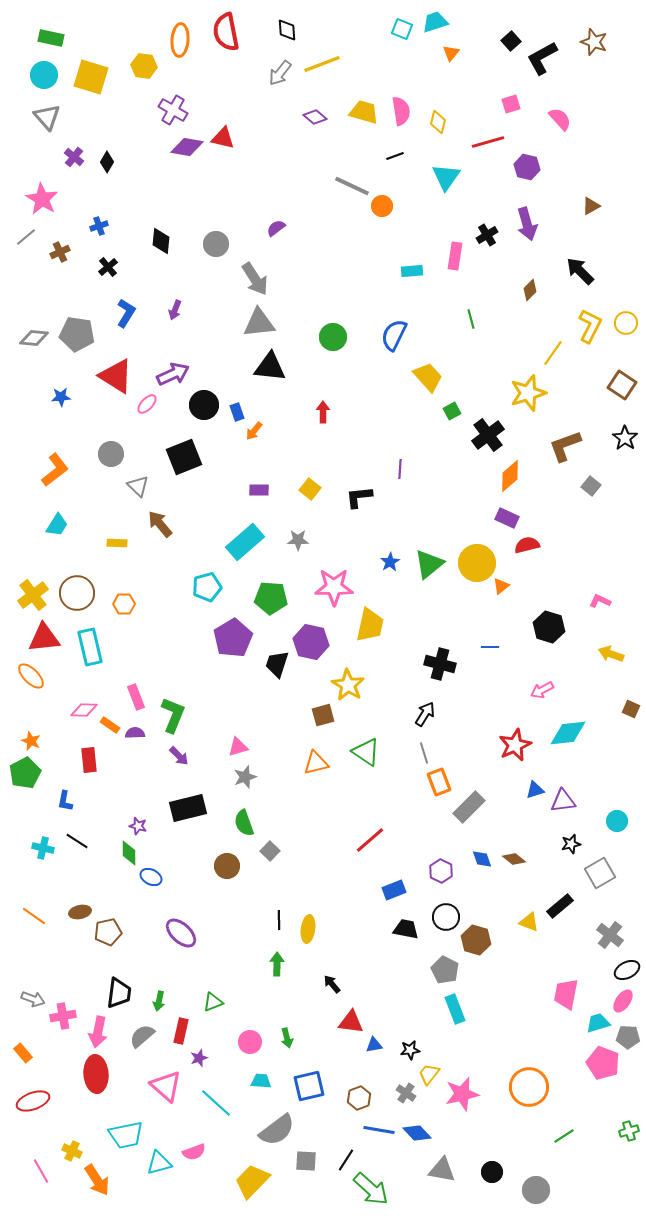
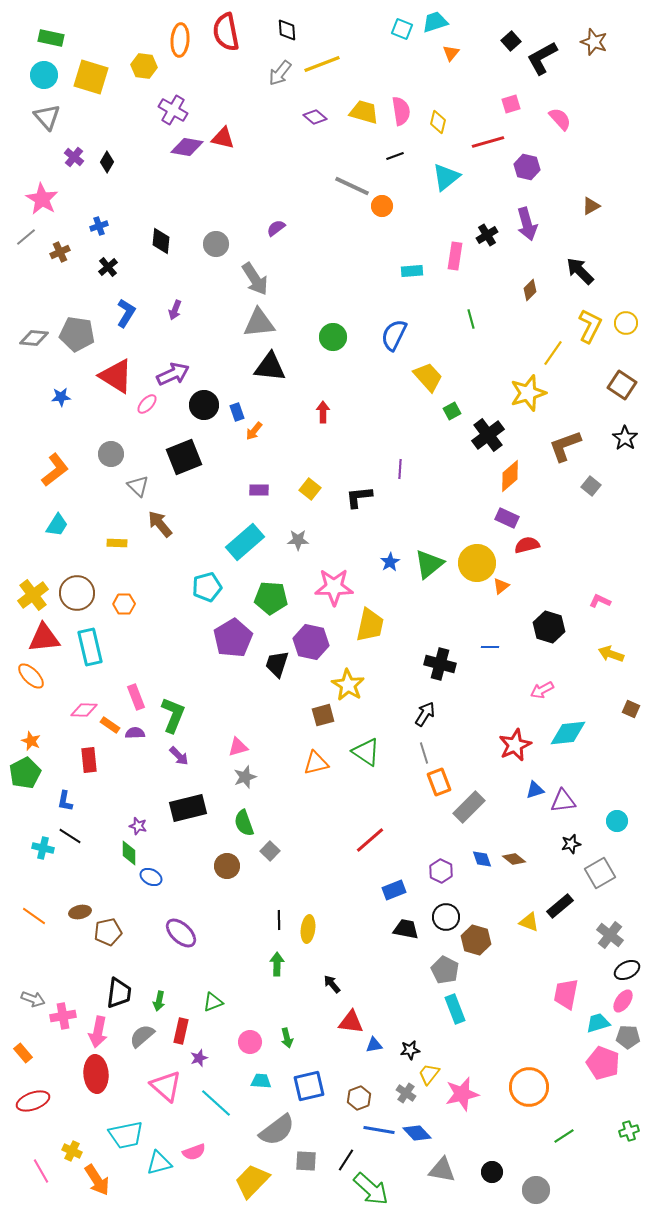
cyan triangle at (446, 177): rotated 16 degrees clockwise
black line at (77, 841): moved 7 px left, 5 px up
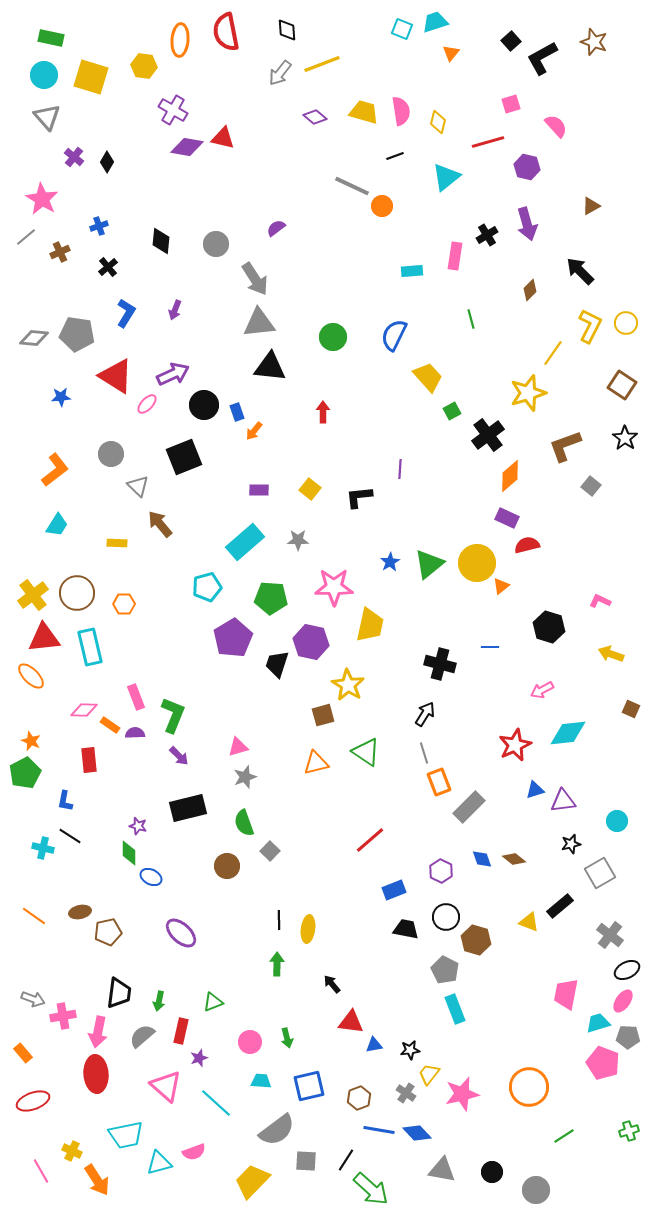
pink semicircle at (560, 119): moved 4 px left, 7 px down
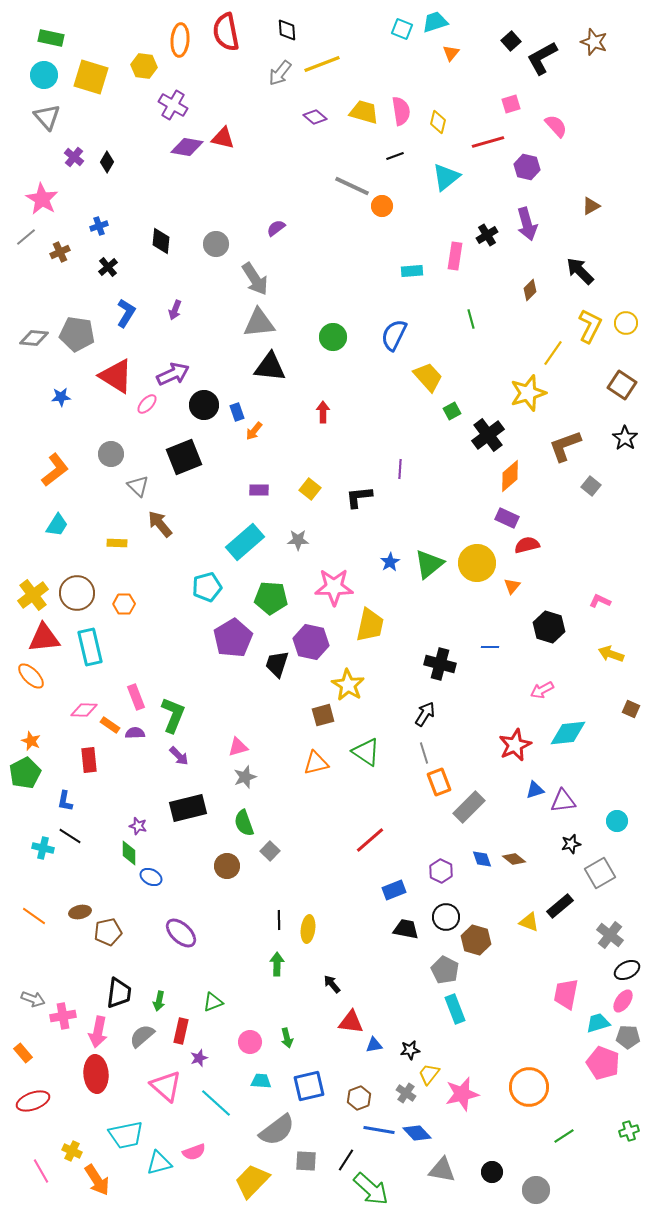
purple cross at (173, 110): moved 5 px up
orange triangle at (501, 586): moved 11 px right; rotated 12 degrees counterclockwise
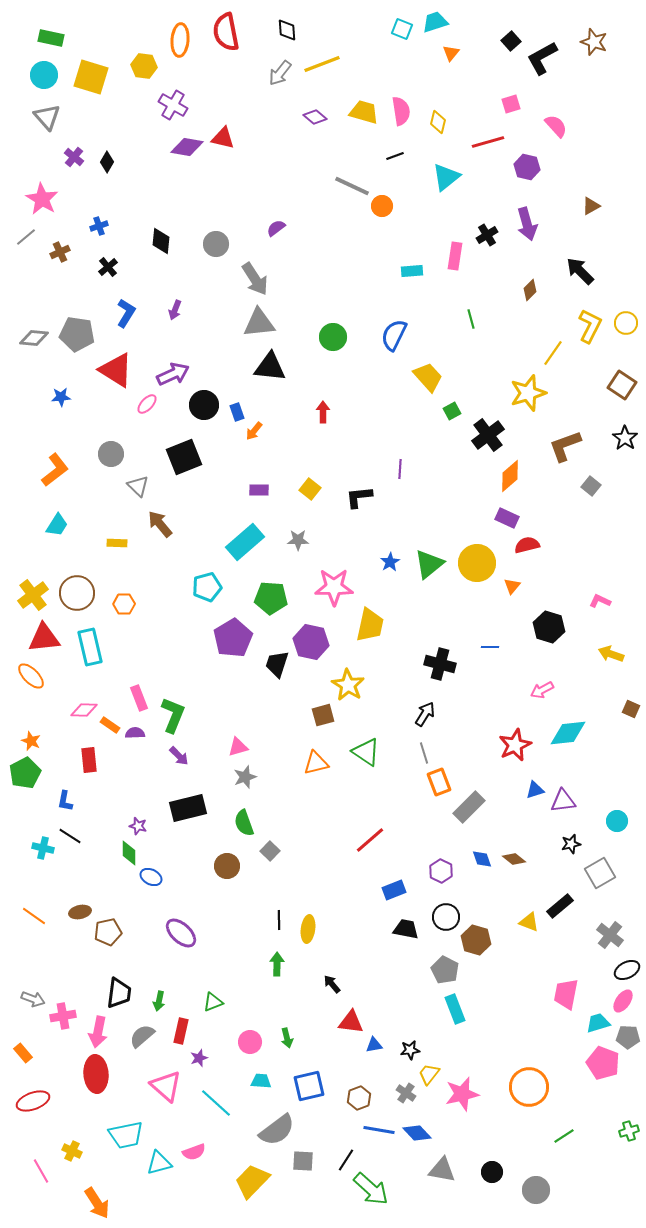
red triangle at (116, 376): moved 6 px up
pink rectangle at (136, 697): moved 3 px right, 1 px down
gray square at (306, 1161): moved 3 px left
orange arrow at (97, 1180): moved 23 px down
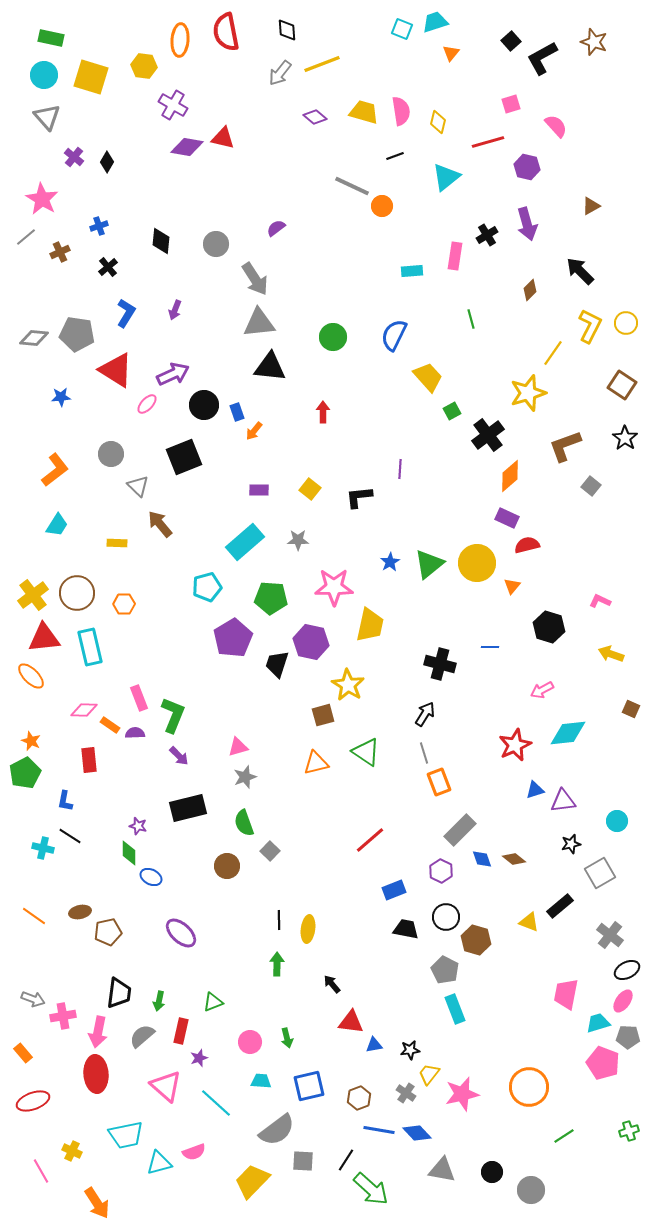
gray rectangle at (469, 807): moved 9 px left, 23 px down
gray circle at (536, 1190): moved 5 px left
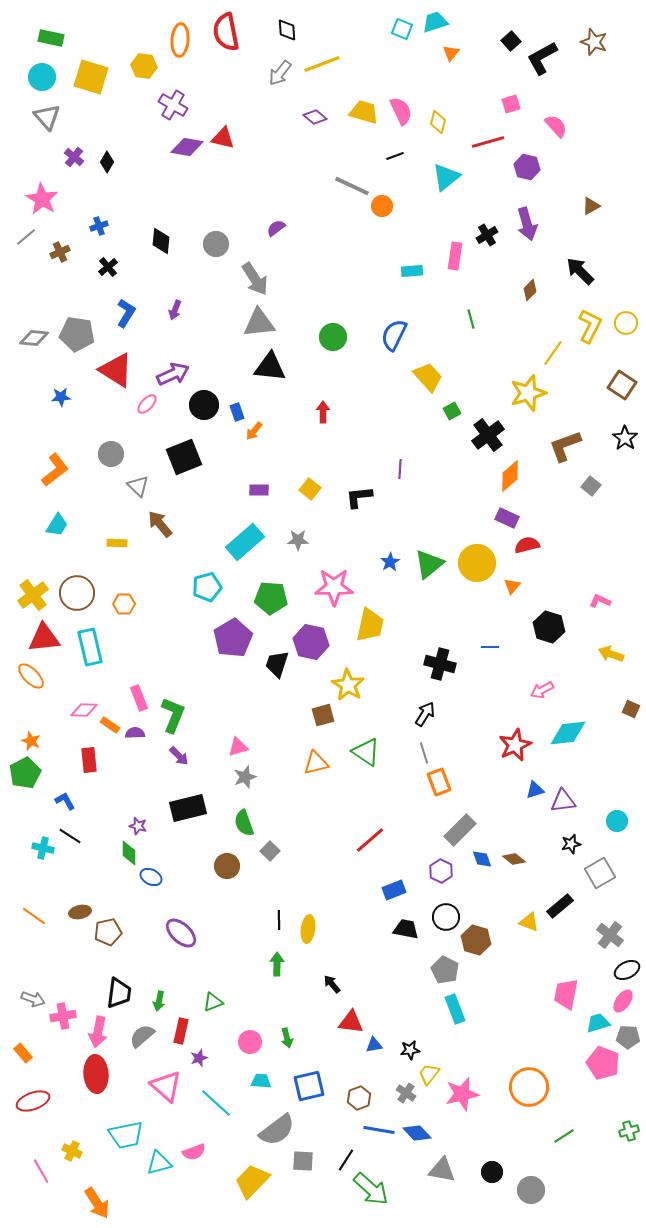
cyan circle at (44, 75): moved 2 px left, 2 px down
pink semicircle at (401, 111): rotated 16 degrees counterclockwise
blue L-shape at (65, 801): rotated 140 degrees clockwise
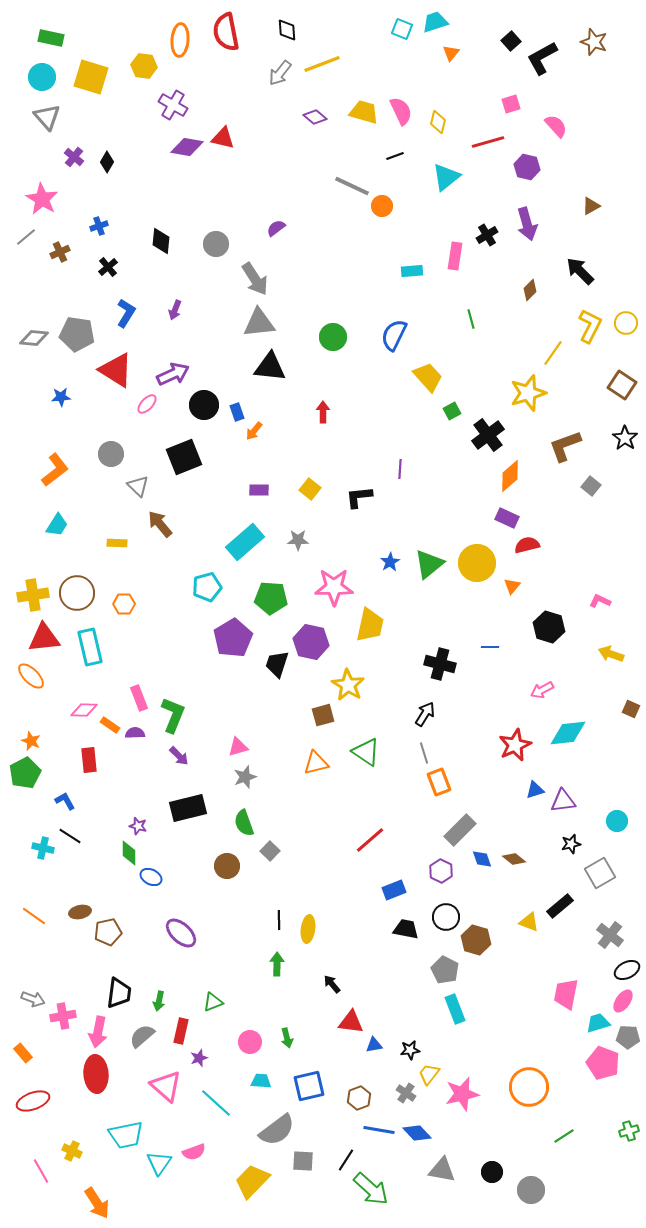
yellow cross at (33, 595): rotated 28 degrees clockwise
cyan triangle at (159, 1163): rotated 40 degrees counterclockwise
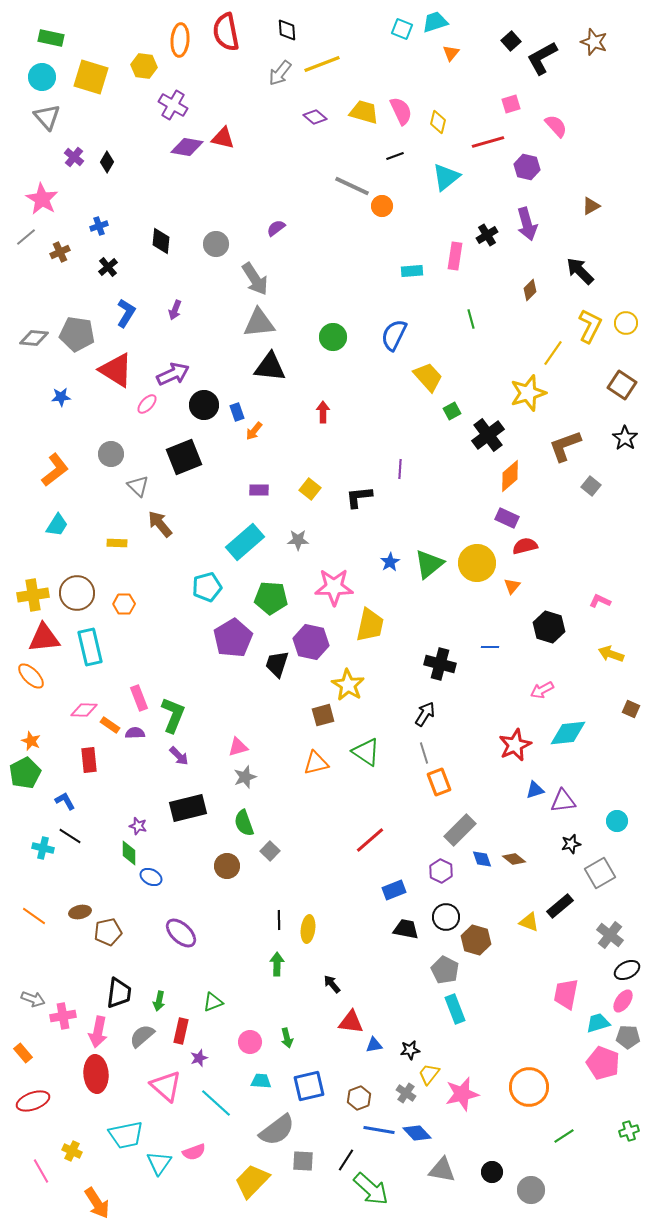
red semicircle at (527, 545): moved 2 px left, 1 px down
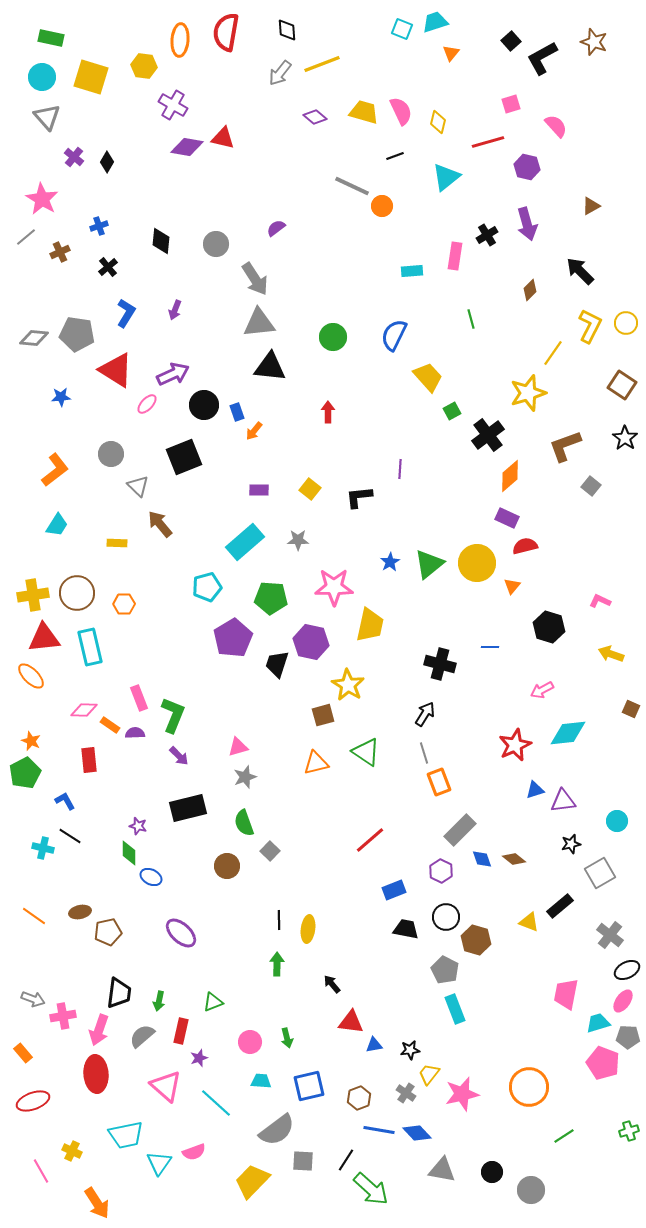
red semicircle at (226, 32): rotated 21 degrees clockwise
red arrow at (323, 412): moved 5 px right
pink arrow at (98, 1032): moved 1 px right, 2 px up; rotated 8 degrees clockwise
